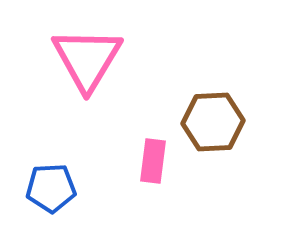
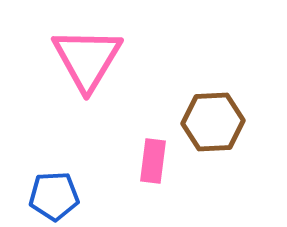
blue pentagon: moved 3 px right, 8 px down
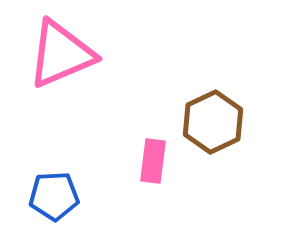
pink triangle: moved 26 px left, 5 px up; rotated 36 degrees clockwise
brown hexagon: rotated 22 degrees counterclockwise
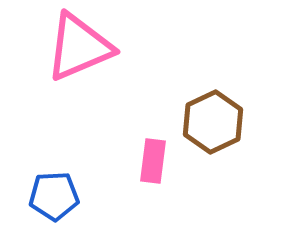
pink triangle: moved 18 px right, 7 px up
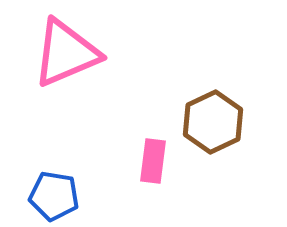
pink triangle: moved 13 px left, 6 px down
blue pentagon: rotated 12 degrees clockwise
